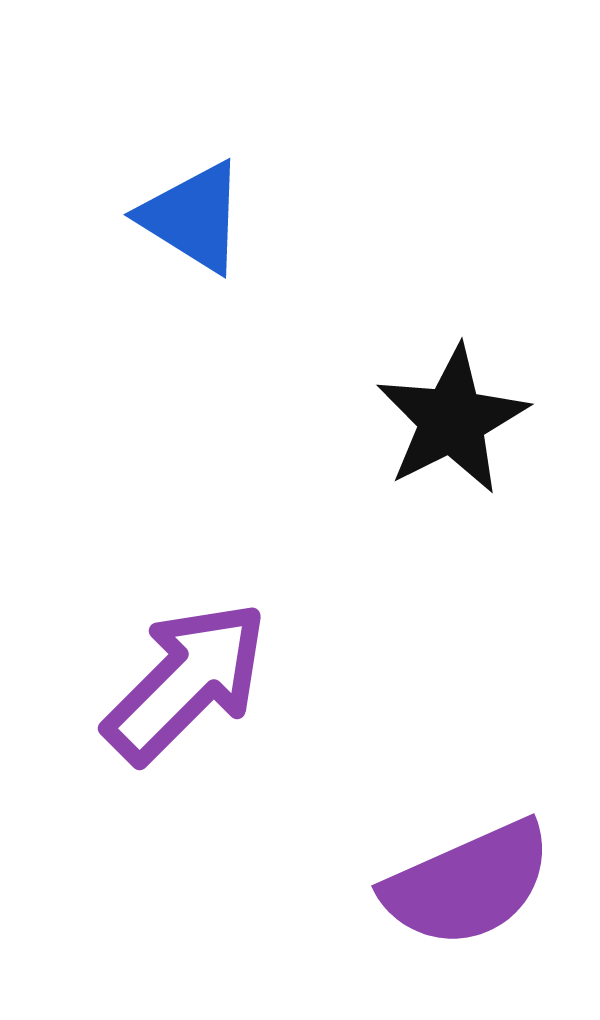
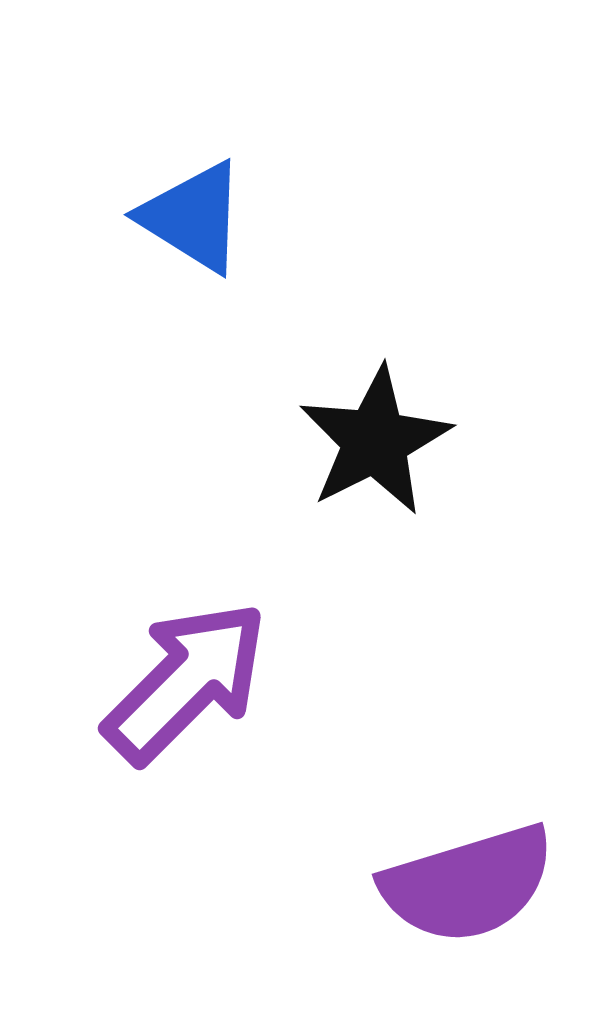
black star: moved 77 px left, 21 px down
purple semicircle: rotated 7 degrees clockwise
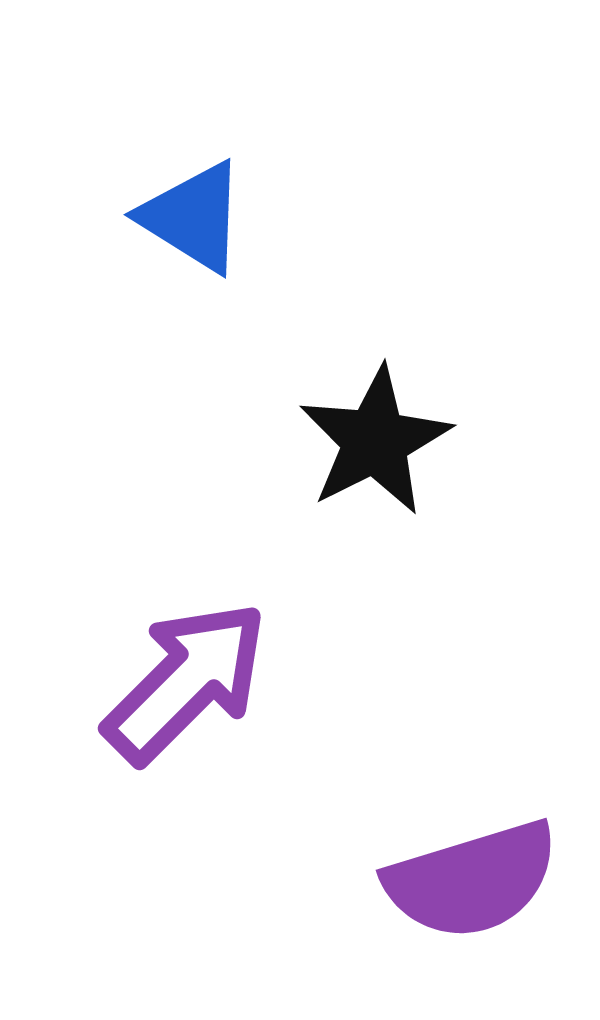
purple semicircle: moved 4 px right, 4 px up
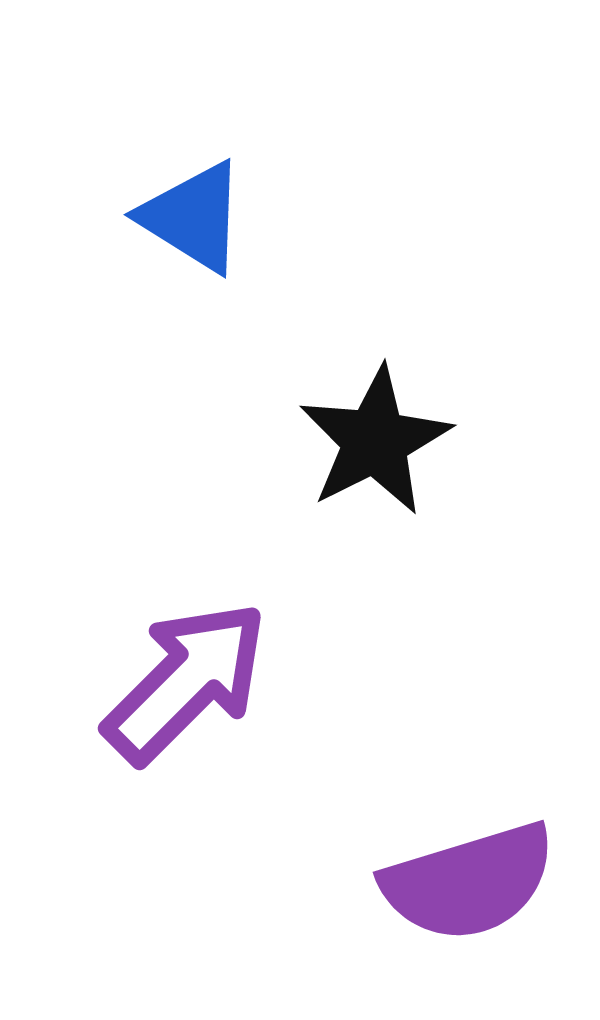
purple semicircle: moved 3 px left, 2 px down
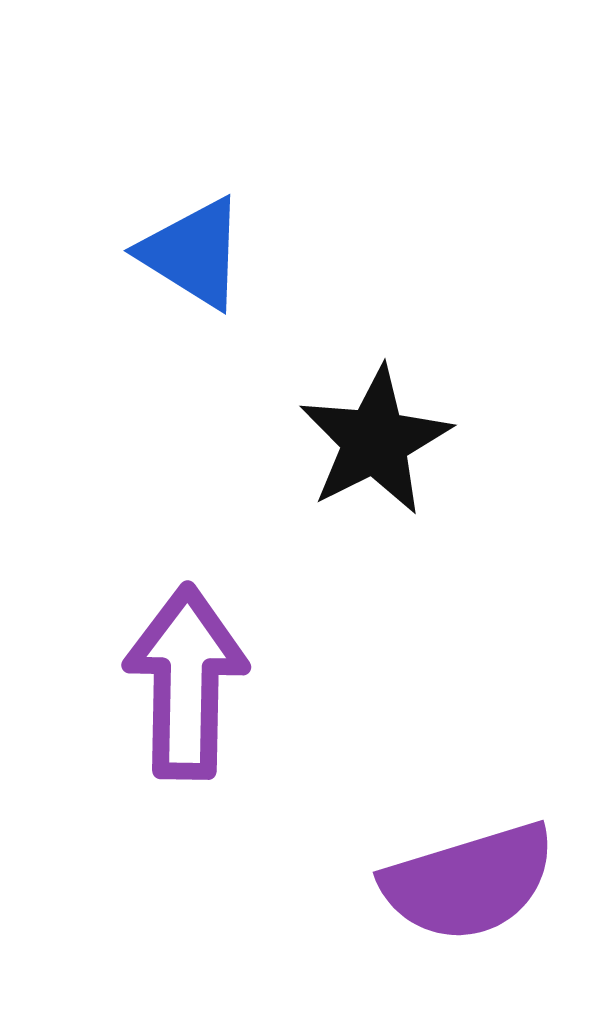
blue triangle: moved 36 px down
purple arrow: rotated 44 degrees counterclockwise
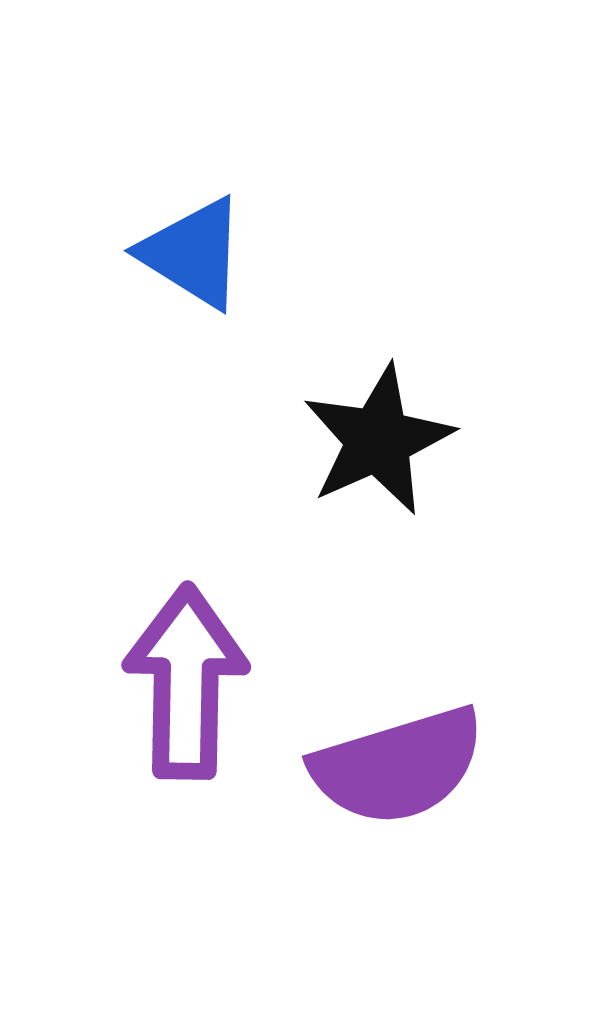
black star: moved 3 px right, 1 px up; rotated 3 degrees clockwise
purple semicircle: moved 71 px left, 116 px up
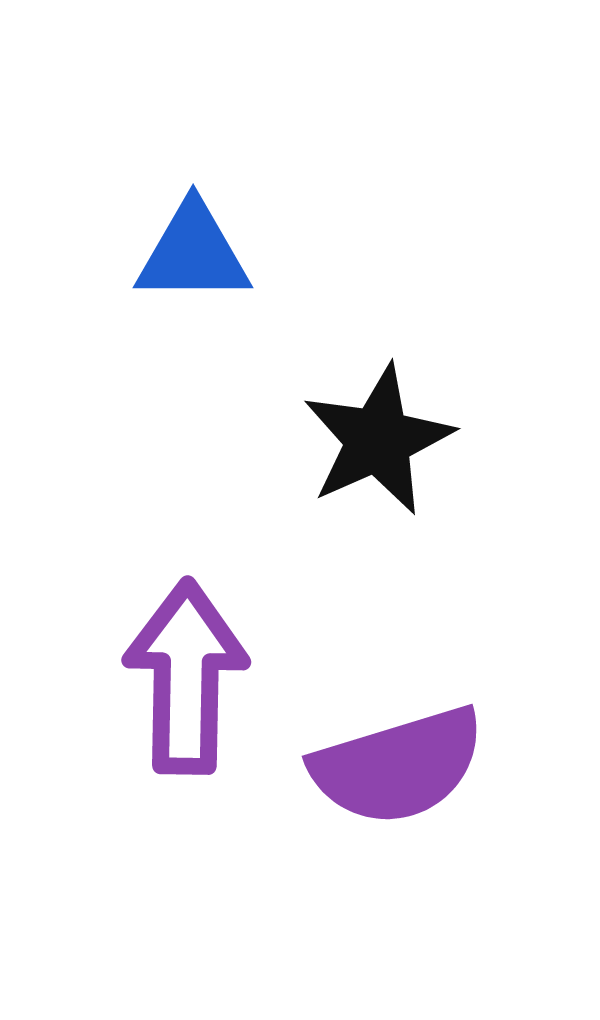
blue triangle: rotated 32 degrees counterclockwise
purple arrow: moved 5 px up
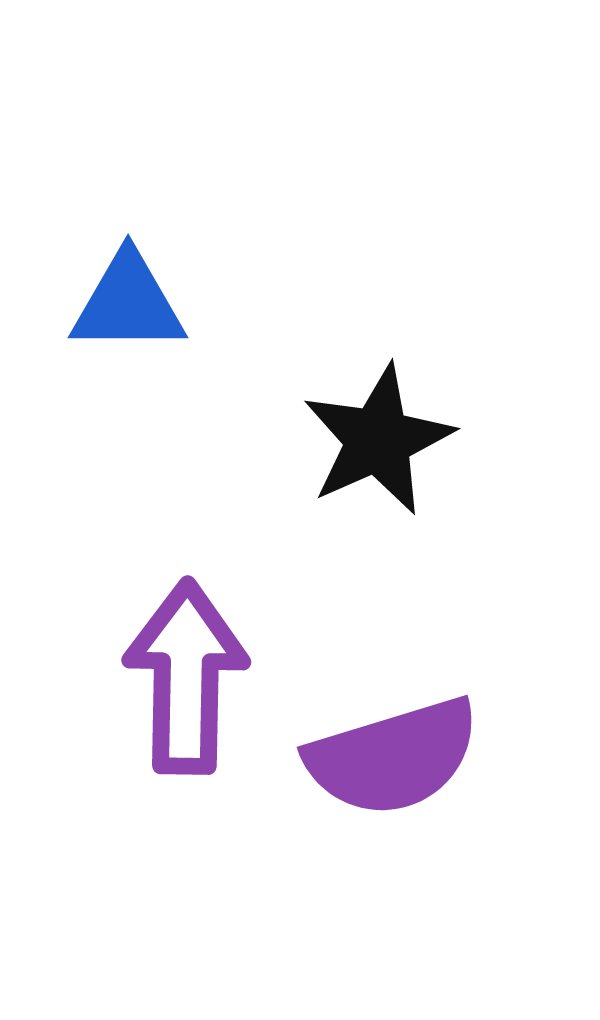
blue triangle: moved 65 px left, 50 px down
purple semicircle: moved 5 px left, 9 px up
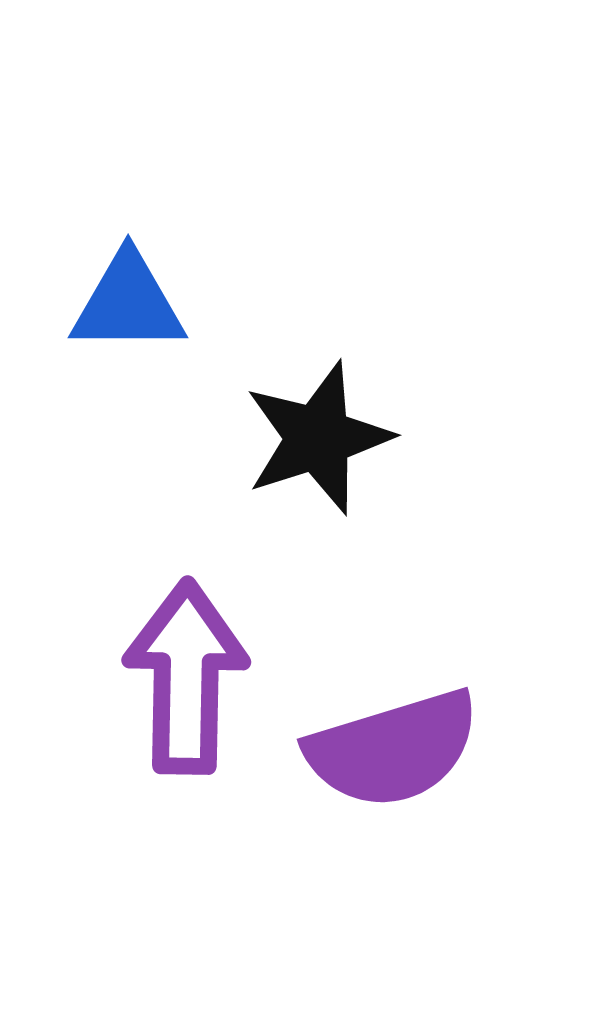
black star: moved 60 px left, 2 px up; rotated 6 degrees clockwise
purple semicircle: moved 8 px up
